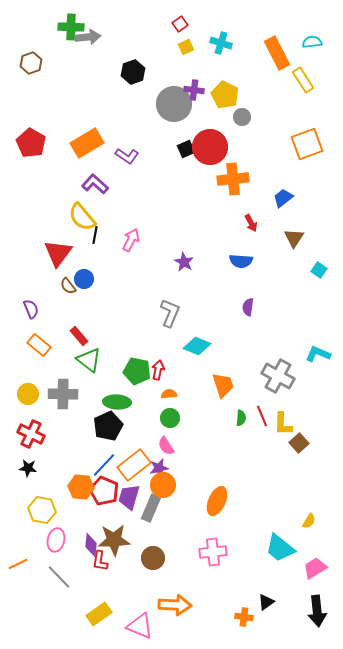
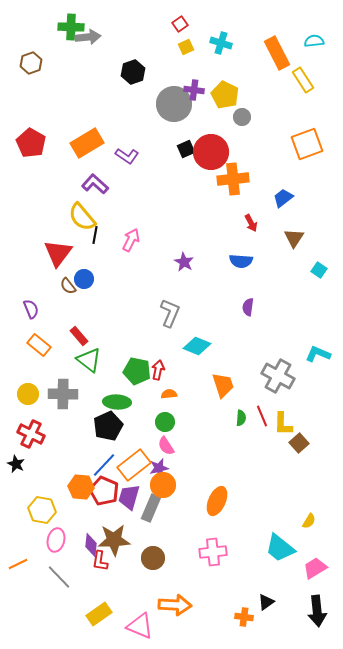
cyan semicircle at (312, 42): moved 2 px right, 1 px up
red circle at (210, 147): moved 1 px right, 5 px down
green circle at (170, 418): moved 5 px left, 4 px down
black star at (28, 468): moved 12 px left, 4 px up; rotated 18 degrees clockwise
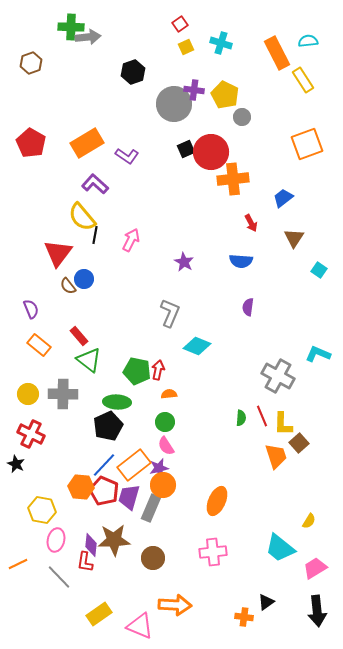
cyan semicircle at (314, 41): moved 6 px left
orange trapezoid at (223, 385): moved 53 px right, 71 px down
red L-shape at (100, 561): moved 15 px left, 1 px down
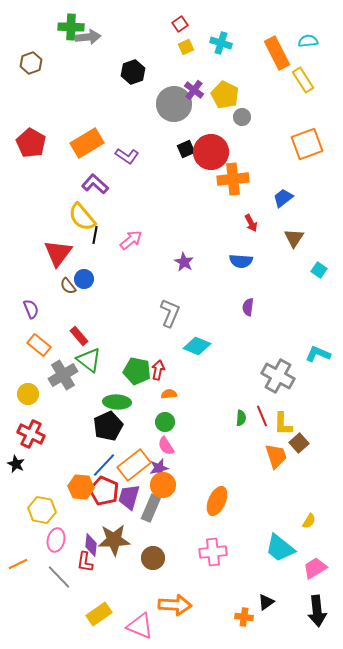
purple cross at (194, 90): rotated 30 degrees clockwise
pink arrow at (131, 240): rotated 25 degrees clockwise
gray cross at (63, 394): moved 19 px up; rotated 32 degrees counterclockwise
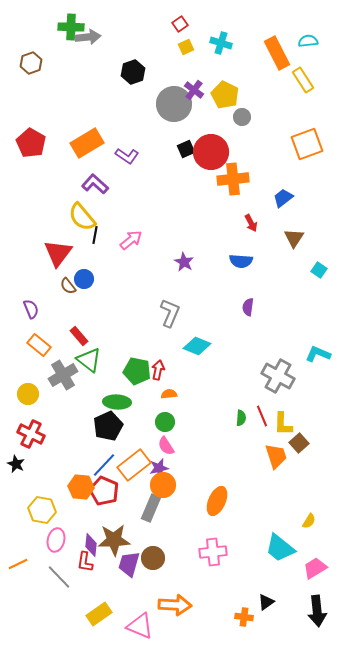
purple trapezoid at (129, 497): moved 67 px down
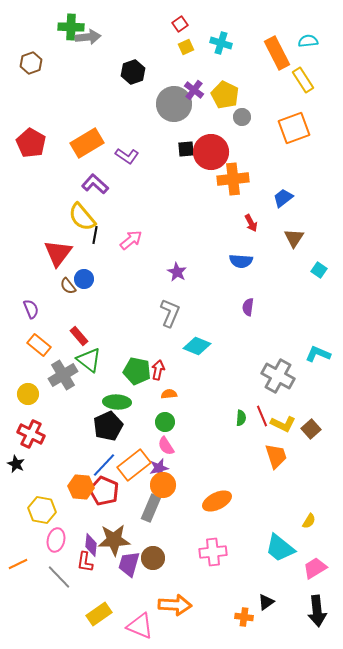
orange square at (307, 144): moved 13 px left, 16 px up
black square at (186, 149): rotated 18 degrees clockwise
purple star at (184, 262): moved 7 px left, 10 px down
yellow L-shape at (283, 424): rotated 65 degrees counterclockwise
brown square at (299, 443): moved 12 px right, 14 px up
orange ellipse at (217, 501): rotated 40 degrees clockwise
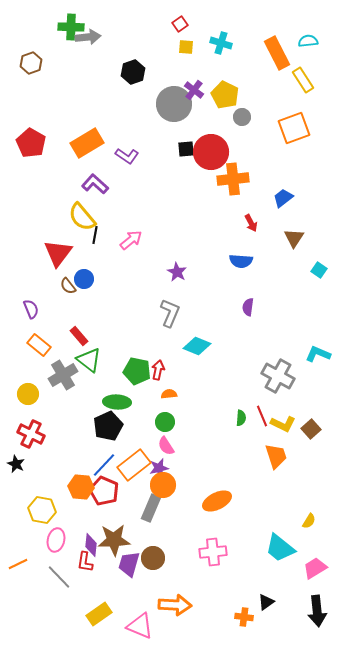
yellow square at (186, 47): rotated 28 degrees clockwise
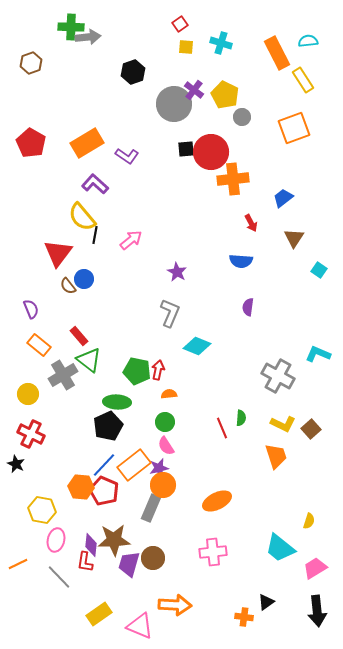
red line at (262, 416): moved 40 px left, 12 px down
yellow semicircle at (309, 521): rotated 14 degrees counterclockwise
